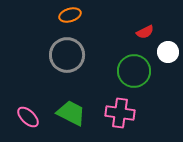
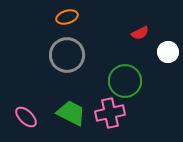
orange ellipse: moved 3 px left, 2 px down
red semicircle: moved 5 px left, 1 px down
green circle: moved 9 px left, 10 px down
pink cross: moved 10 px left; rotated 20 degrees counterclockwise
pink ellipse: moved 2 px left
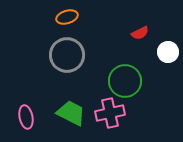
pink ellipse: rotated 35 degrees clockwise
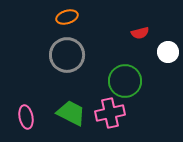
red semicircle: rotated 12 degrees clockwise
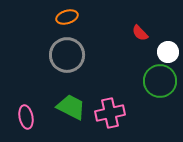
red semicircle: rotated 60 degrees clockwise
green circle: moved 35 px right
green trapezoid: moved 6 px up
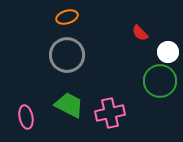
green trapezoid: moved 2 px left, 2 px up
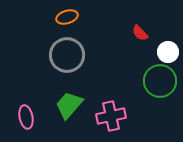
green trapezoid: rotated 76 degrees counterclockwise
pink cross: moved 1 px right, 3 px down
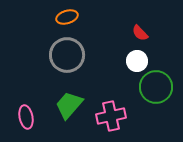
white circle: moved 31 px left, 9 px down
green circle: moved 4 px left, 6 px down
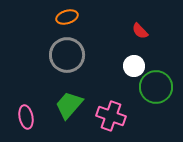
red semicircle: moved 2 px up
white circle: moved 3 px left, 5 px down
pink cross: rotated 32 degrees clockwise
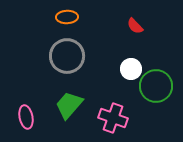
orange ellipse: rotated 15 degrees clockwise
red semicircle: moved 5 px left, 5 px up
gray circle: moved 1 px down
white circle: moved 3 px left, 3 px down
green circle: moved 1 px up
pink cross: moved 2 px right, 2 px down
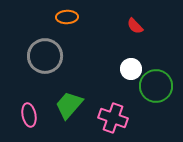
gray circle: moved 22 px left
pink ellipse: moved 3 px right, 2 px up
